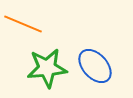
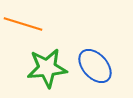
orange line: rotated 6 degrees counterclockwise
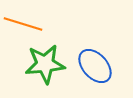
green star: moved 2 px left, 4 px up
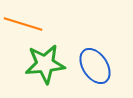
blue ellipse: rotated 9 degrees clockwise
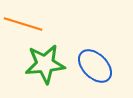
blue ellipse: rotated 12 degrees counterclockwise
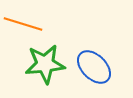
blue ellipse: moved 1 px left, 1 px down
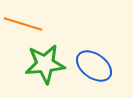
blue ellipse: moved 1 px up; rotated 9 degrees counterclockwise
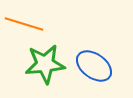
orange line: moved 1 px right
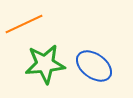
orange line: rotated 42 degrees counterclockwise
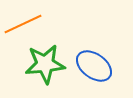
orange line: moved 1 px left
